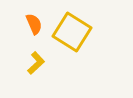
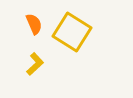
yellow L-shape: moved 1 px left, 1 px down
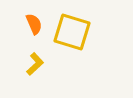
yellow square: rotated 15 degrees counterclockwise
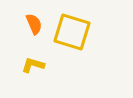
yellow L-shape: moved 2 px left, 1 px down; rotated 120 degrees counterclockwise
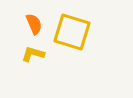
yellow L-shape: moved 11 px up
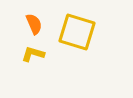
yellow square: moved 5 px right
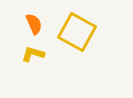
yellow square: rotated 12 degrees clockwise
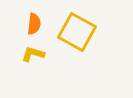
orange semicircle: rotated 30 degrees clockwise
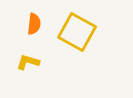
yellow L-shape: moved 5 px left, 8 px down
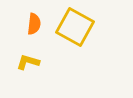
yellow square: moved 2 px left, 5 px up
